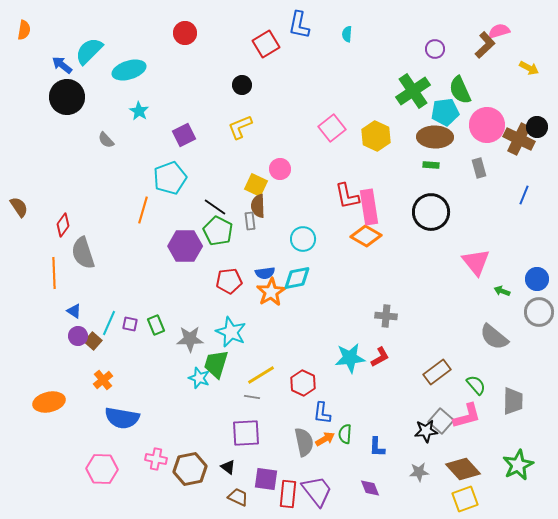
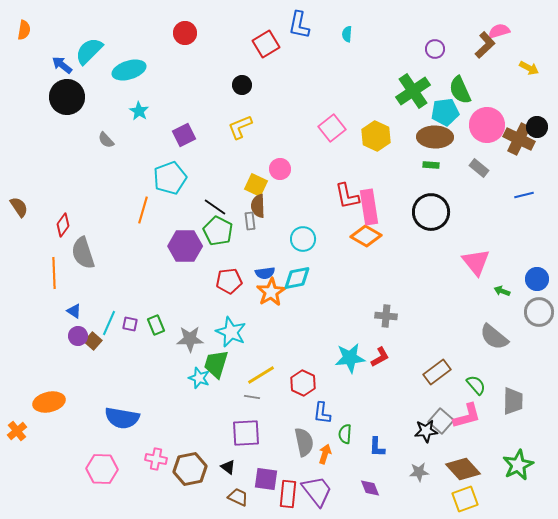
gray rectangle at (479, 168): rotated 36 degrees counterclockwise
blue line at (524, 195): rotated 54 degrees clockwise
orange cross at (103, 380): moved 86 px left, 51 px down
orange arrow at (325, 439): moved 15 px down; rotated 42 degrees counterclockwise
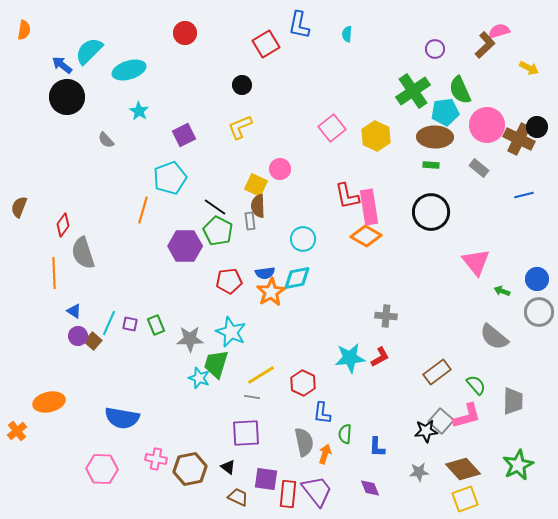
brown semicircle at (19, 207): rotated 125 degrees counterclockwise
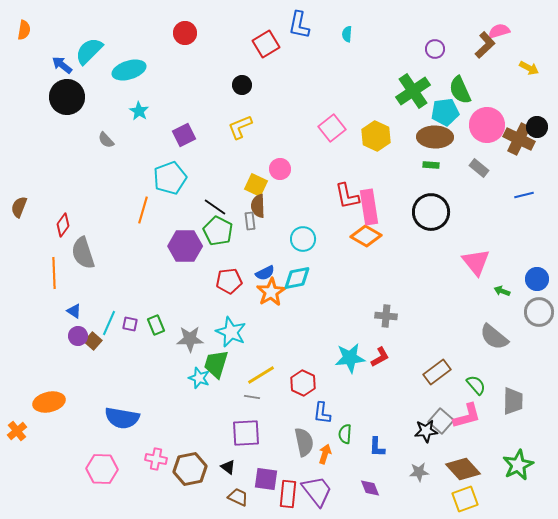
blue semicircle at (265, 273): rotated 18 degrees counterclockwise
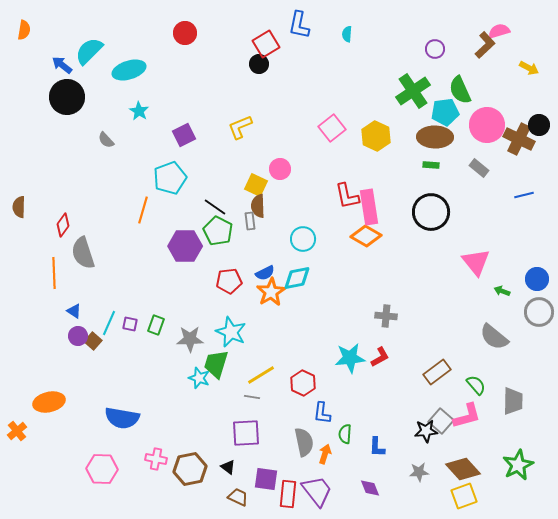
black circle at (242, 85): moved 17 px right, 21 px up
black circle at (537, 127): moved 2 px right, 2 px up
brown semicircle at (19, 207): rotated 20 degrees counterclockwise
green rectangle at (156, 325): rotated 42 degrees clockwise
yellow square at (465, 499): moved 1 px left, 3 px up
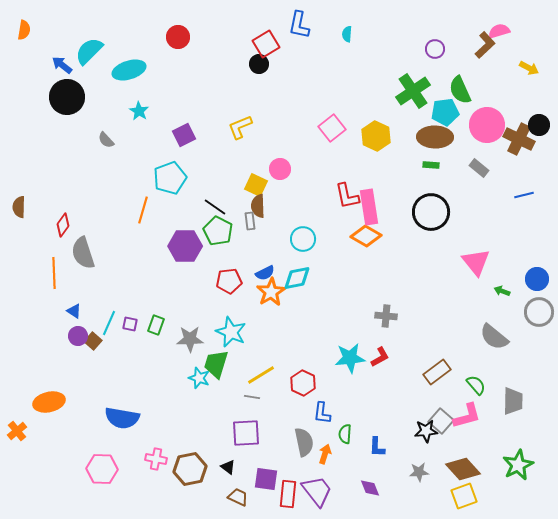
red circle at (185, 33): moved 7 px left, 4 px down
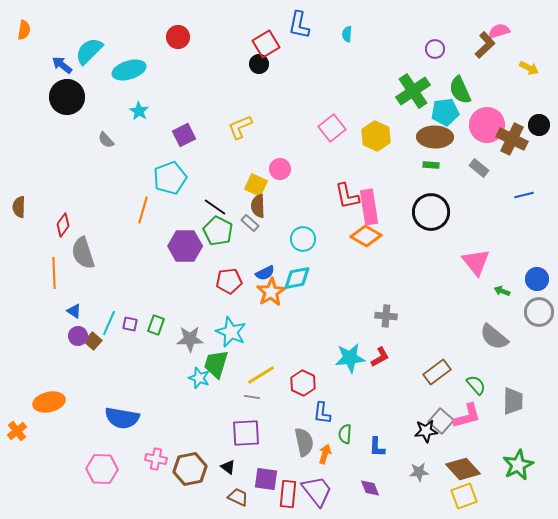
brown cross at (519, 139): moved 7 px left
gray rectangle at (250, 221): moved 2 px down; rotated 42 degrees counterclockwise
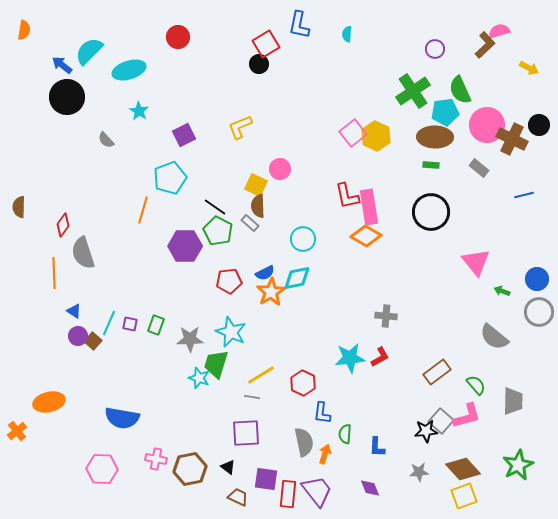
pink square at (332, 128): moved 21 px right, 5 px down
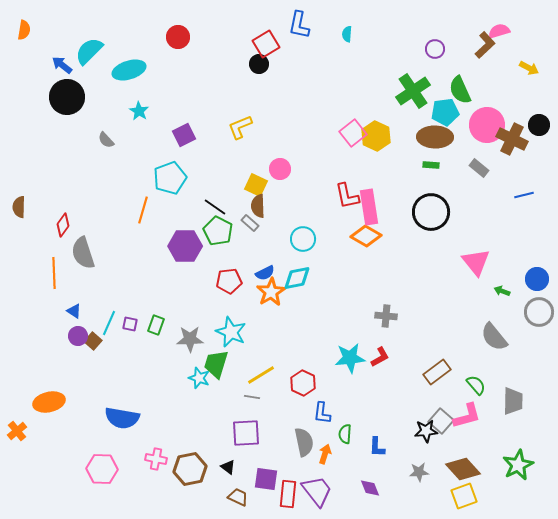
gray semicircle at (494, 337): rotated 12 degrees clockwise
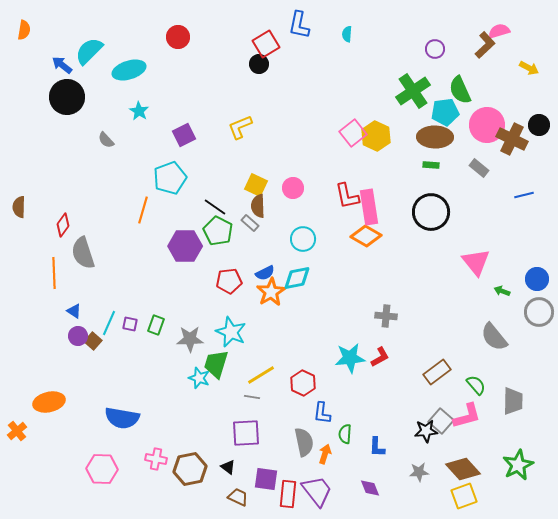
pink circle at (280, 169): moved 13 px right, 19 px down
